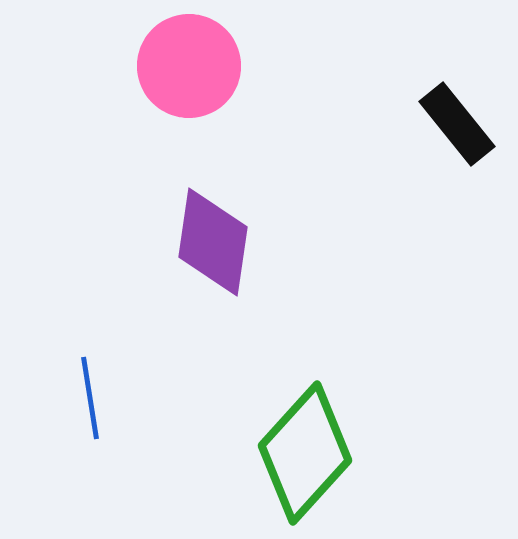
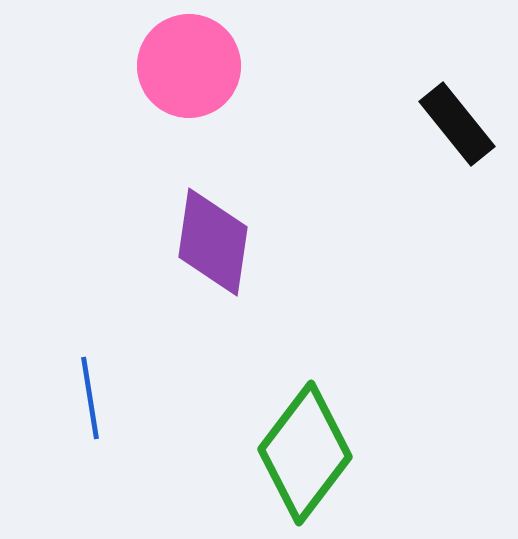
green diamond: rotated 5 degrees counterclockwise
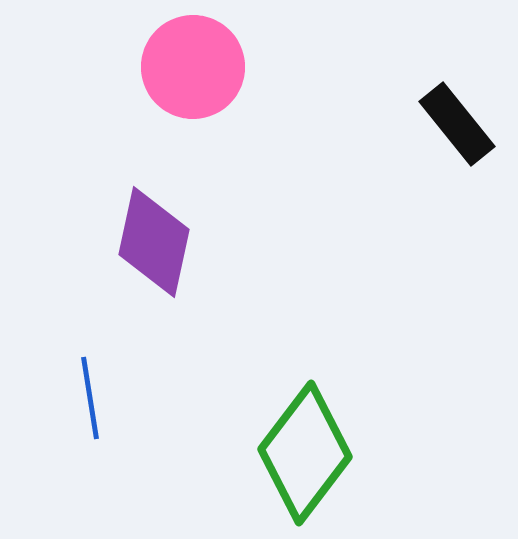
pink circle: moved 4 px right, 1 px down
purple diamond: moved 59 px left; rotated 4 degrees clockwise
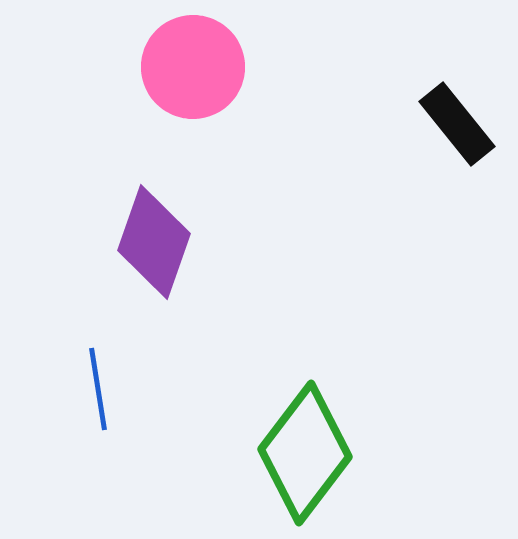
purple diamond: rotated 7 degrees clockwise
blue line: moved 8 px right, 9 px up
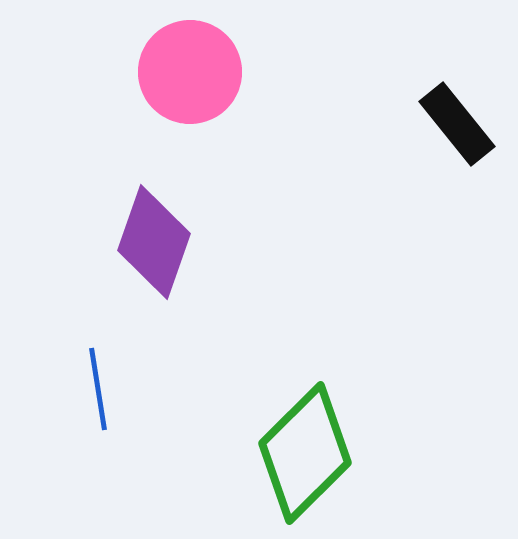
pink circle: moved 3 px left, 5 px down
green diamond: rotated 8 degrees clockwise
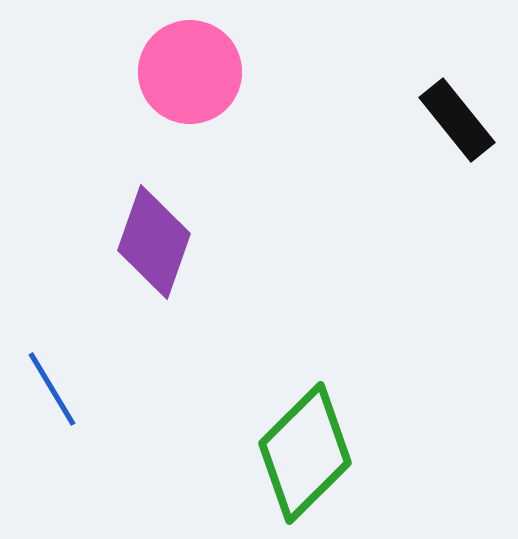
black rectangle: moved 4 px up
blue line: moved 46 px left; rotated 22 degrees counterclockwise
